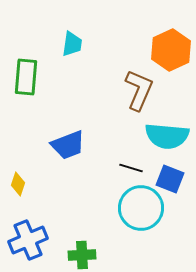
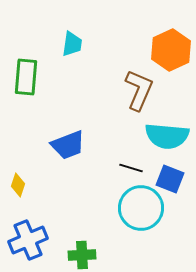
yellow diamond: moved 1 px down
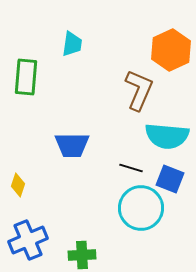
blue trapezoid: moved 4 px right; rotated 21 degrees clockwise
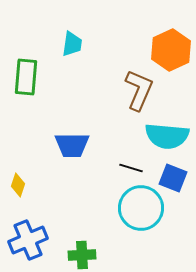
blue square: moved 3 px right, 1 px up
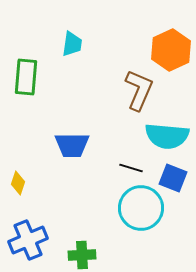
yellow diamond: moved 2 px up
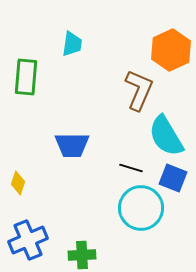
cyan semicircle: moved 1 px left; rotated 54 degrees clockwise
